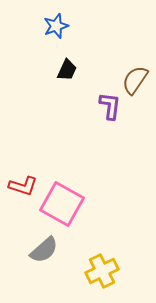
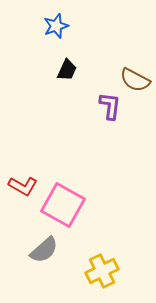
brown semicircle: rotated 96 degrees counterclockwise
red L-shape: rotated 12 degrees clockwise
pink square: moved 1 px right, 1 px down
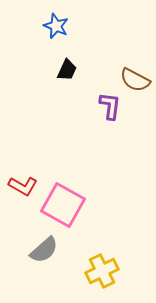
blue star: rotated 30 degrees counterclockwise
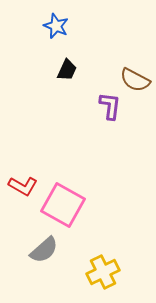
yellow cross: moved 1 px right, 1 px down
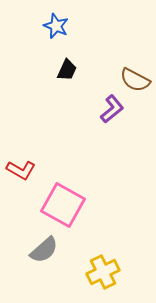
purple L-shape: moved 2 px right, 3 px down; rotated 44 degrees clockwise
red L-shape: moved 2 px left, 16 px up
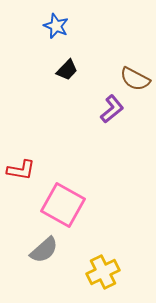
black trapezoid: rotated 20 degrees clockwise
brown semicircle: moved 1 px up
red L-shape: rotated 20 degrees counterclockwise
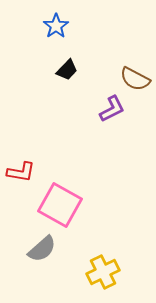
blue star: rotated 15 degrees clockwise
purple L-shape: rotated 12 degrees clockwise
red L-shape: moved 2 px down
pink square: moved 3 px left
gray semicircle: moved 2 px left, 1 px up
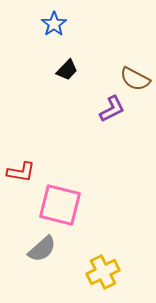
blue star: moved 2 px left, 2 px up
pink square: rotated 15 degrees counterclockwise
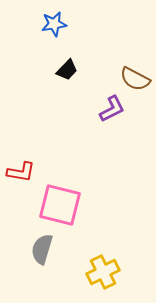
blue star: rotated 25 degrees clockwise
gray semicircle: rotated 148 degrees clockwise
